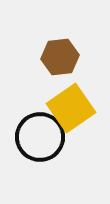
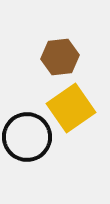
black circle: moved 13 px left
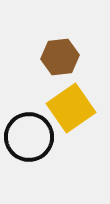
black circle: moved 2 px right
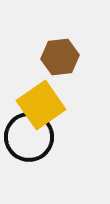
yellow square: moved 30 px left, 3 px up
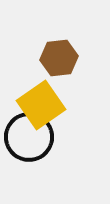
brown hexagon: moved 1 px left, 1 px down
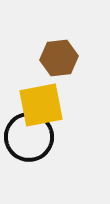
yellow square: rotated 24 degrees clockwise
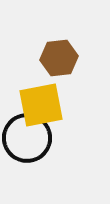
black circle: moved 2 px left, 1 px down
